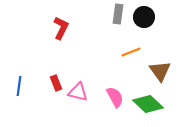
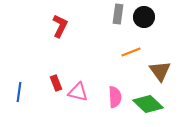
red L-shape: moved 1 px left, 2 px up
blue line: moved 6 px down
pink semicircle: rotated 25 degrees clockwise
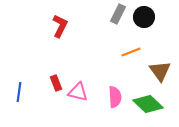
gray rectangle: rotated 18 degrees clockwise
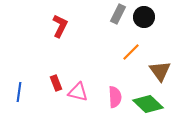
orange line: rotated 24 degrees counterclockwise
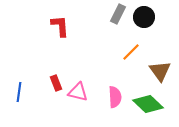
red L-shape: rotated 30 degrees counterclockwise
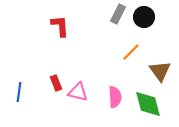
green diamond: rotated 32 degrees clockwise
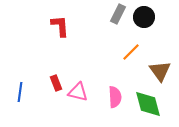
blue line: moved 1 px right
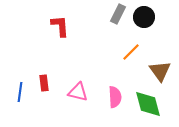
red rectangle: moved 12 px left; rotated 14 degrees clockwise
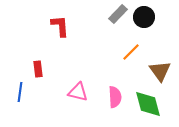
gray rectangle: rotated 18 degrees clockwise
red rectangle: moved 6 px left, 14 px up
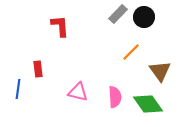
blue line: moved 2 px left, 3 px up
green diamond: rotated 20 degrees counterclockwise
